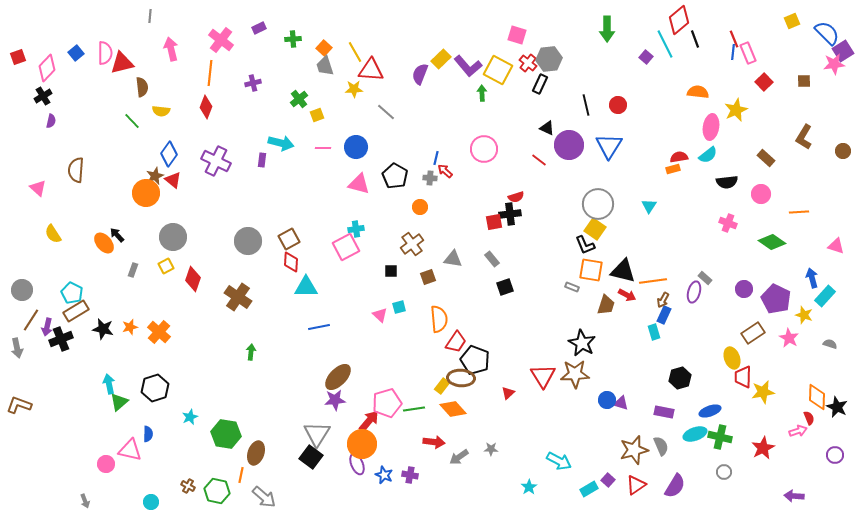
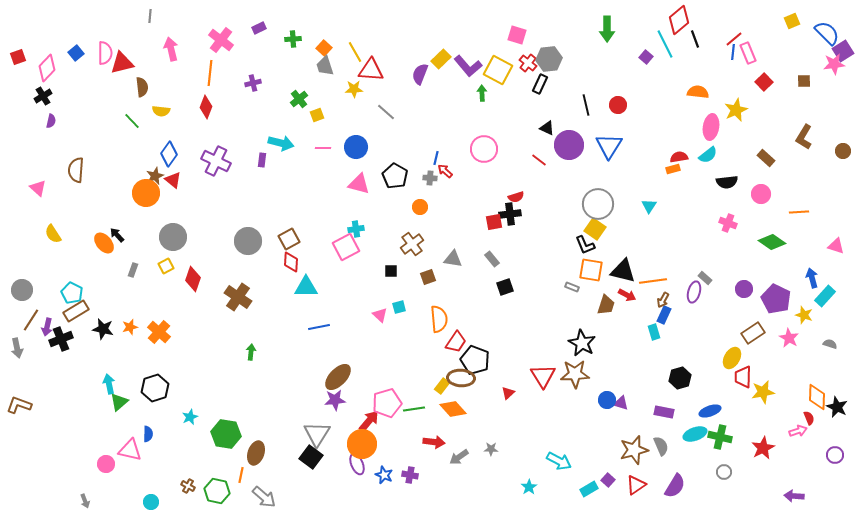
red line at (734, 39): rotated 72 degrees clockwise
yellow ellipse at (732, 358): rotated 50 degrees clockwise
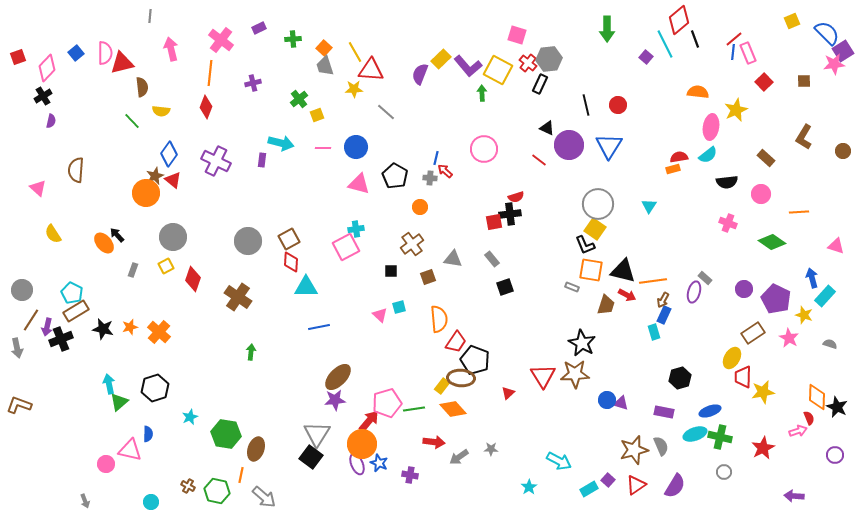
brown ellipse at (256, 453): moved 4 px up
blue star at (384, 475): moved 5 px left, 12 px up
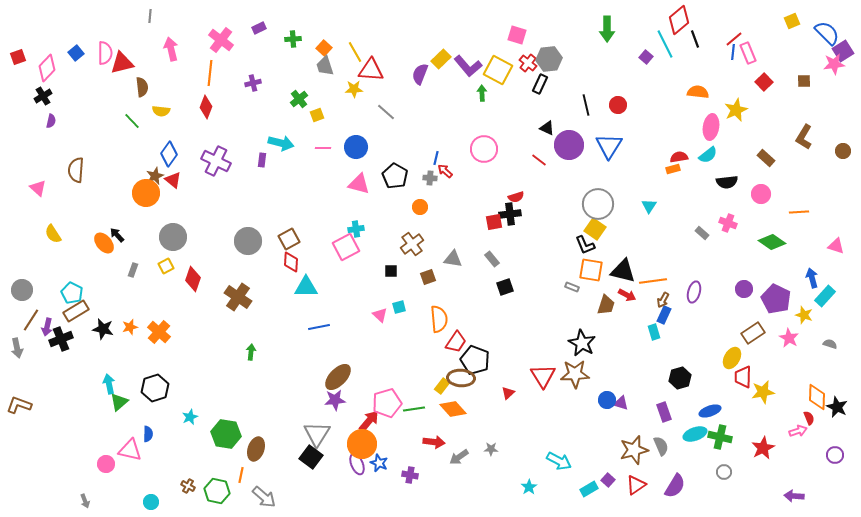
gray rectangle at (705, 278): moved 3 px left, 45 px up
purple rectangle at (664, 412): rotated 60 degrees clockwise
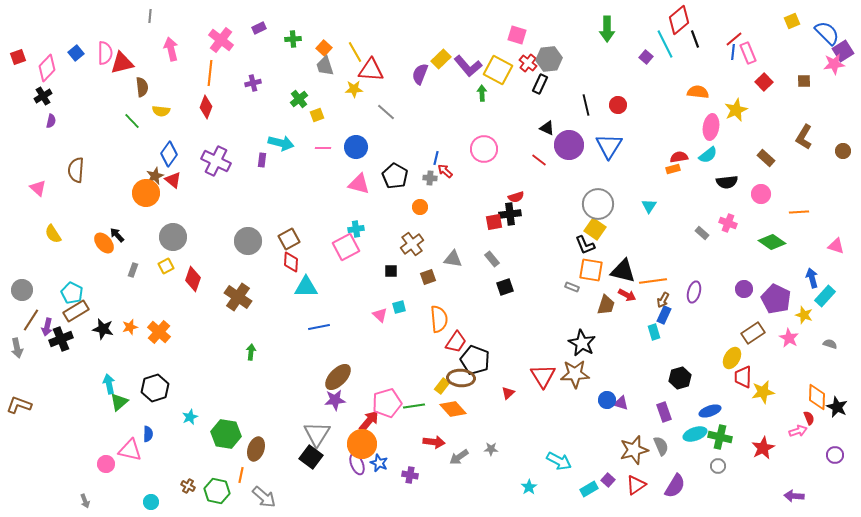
green line at (414, 409): moved 3 px up
gray circle at (724, 472): moved 6 px left, 6 px up
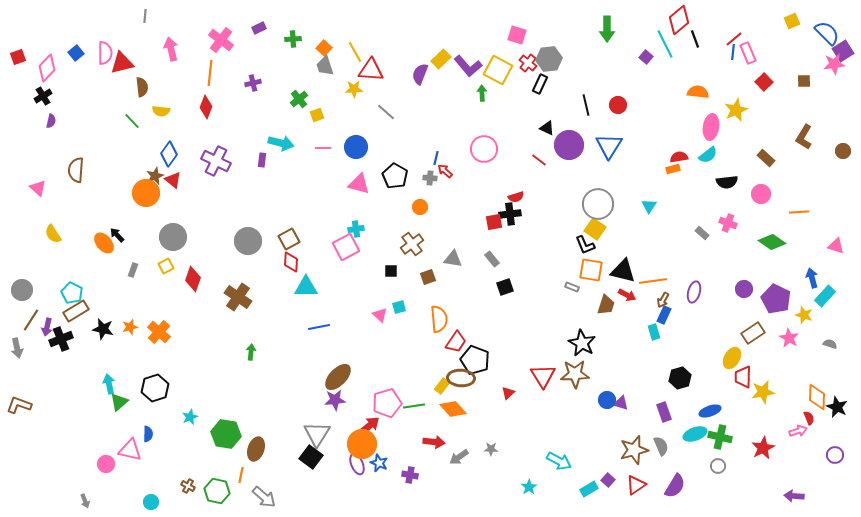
gray line at (150, 16): moved 5 px left
red arrow at (369, 421): moved 5 px down; rotated 10 degrees clockwise
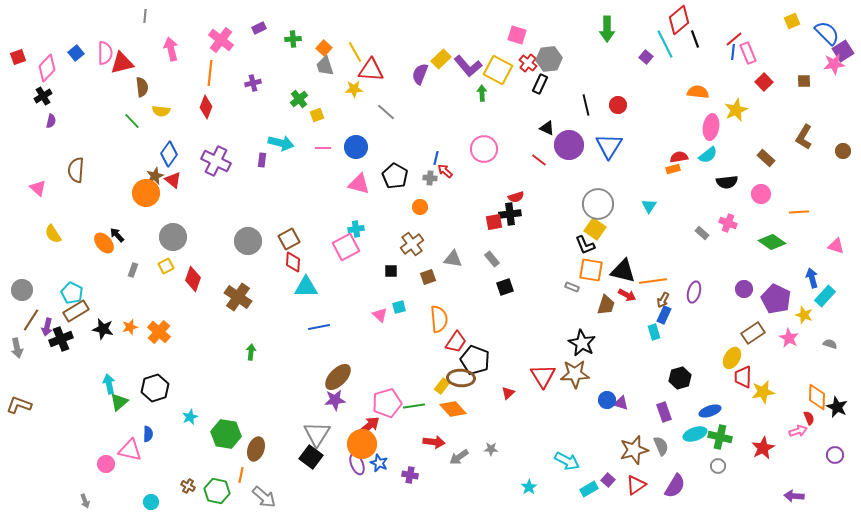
red diamond at (291, 262): moved 2 px right
cyan arrow at (559, 461): moved 8 px right
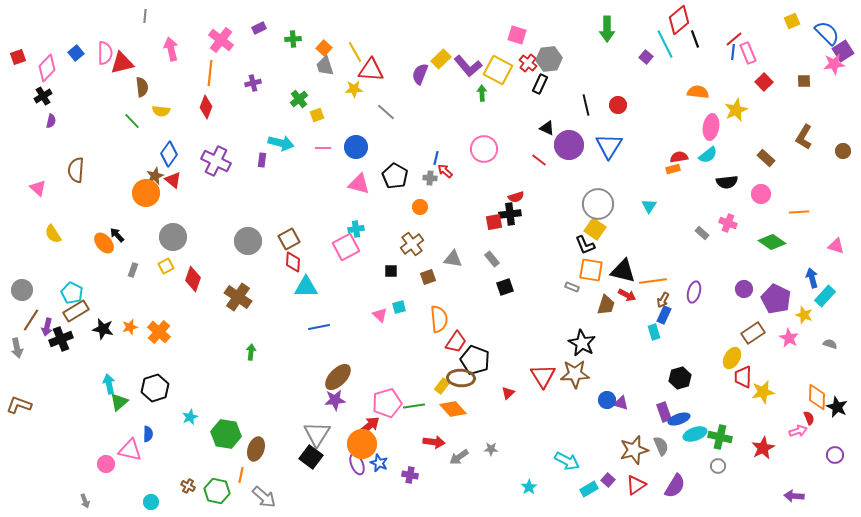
blue ellipse at (710, 411): moved 31 px left, 8 px down
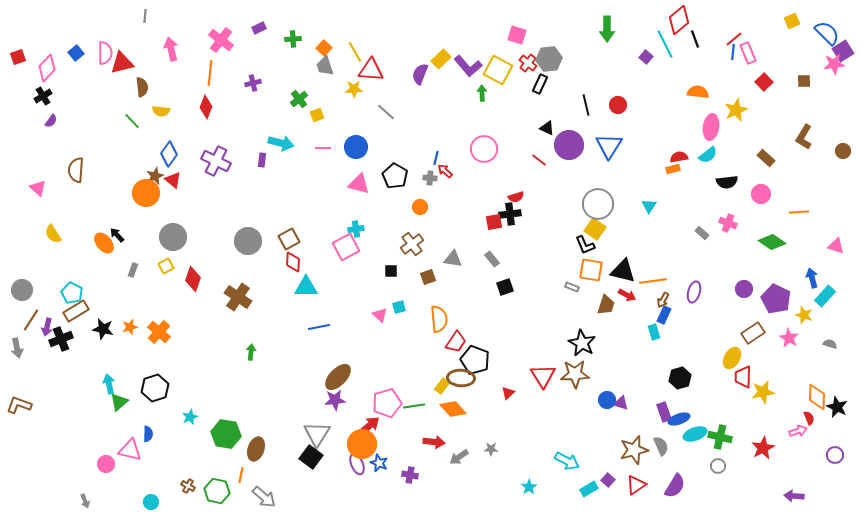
purple semicircle at (51, 121): rotated 24 degrees clockwise
